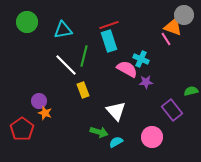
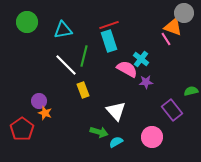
gray circle: moved 2 px up
cyan cross: rotated 14 degrees clockwise
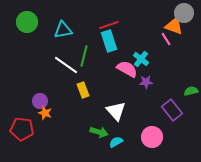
orange triangle: moved 1 px right, 1 px up
white line: rotated 10 degrees counterclockwise
purple circle: moved 1 px right
red pentagon: rotated 30 degrees counterclockwise
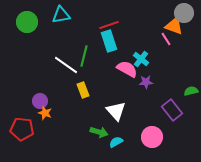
cyan triangle: moved 2 px left, 15 px up
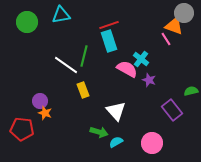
purple star: moved 3 px right, 2 px up; rotated 24 degrees clockwise
pink circle: moved 6 px down
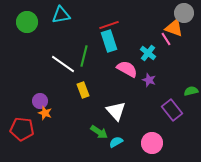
orange triangle: moved 2 px down
cyan cross: moved 7 px right, 6 px up
white line: moved 3 px left, 1 px up
green arrow: rotated 18 degrees clockwise
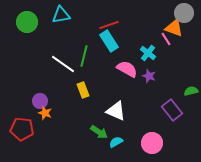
cyan rectangle: rotated 15 degrees counterclockwise
purple star: moved 4 px up
white triangle: rotated 25 degrees counterclockwise
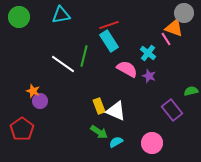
green circle: moved 8 px left, 5 px up
yellow rectangle: moved 16 px right, 16 px down
orange star: moved 12 px left, 22 px up
red pentagon: rotated 30 degrees clockwise
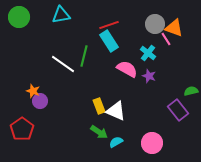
gray circle: moved 29 px left, 11 px down
purple rectangle: moved 6 px right
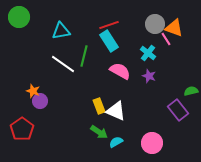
cyan triangle: moved 16 px down
pink semicircle: moved 7 px left, 2 px down
